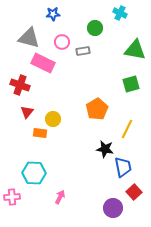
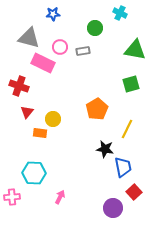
pink circle: moved 2 px left, 5 px down
red cross: moved 1 px left, 1 px down
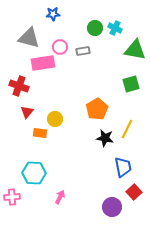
cyan cross: moved 5 px left, 15 px down
pink rectangle: rotated 35 degrees counterclockwise
yellow circle: moved 2 px right
black star: moved 11 px up
purple circle: moved 1 px left, 1 px up
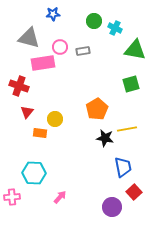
green circle: moved 1 px left, 7 px up
yellow line: rotated 54 degrees clockwise
pink arrow: rotated 16 degrees clockwise
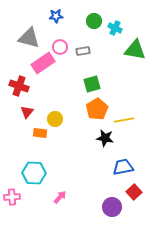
blue star: moved 3 px right, 2 px down
pink rectangle: rotated 25 degrees counterclockwise
green square: moved 39 px left
yellow line: moved 3 px left, 9 px up
blue trapezoid: rotated 90 degrees counterclockwise
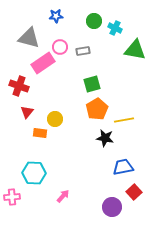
pink arrow: moved 3 px right, 1 px up
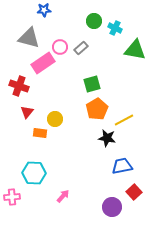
blue star: moved 12 px left, 6 px up
gray rectangle: moved 2 px left, 3 px up; rotated 32 degrees counterclockwise
yellow line: rotated 18 degrees counterclockwise
black star: moved 2 px right
blue trapezoid: moved 1 px left, 1 px up
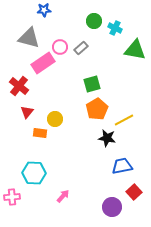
red cross: rotated 18 degrees clockwise
